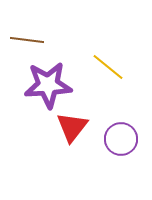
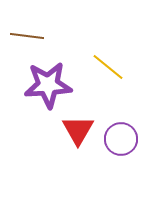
brown line: moved 4 px up
red triangle: moved 6 px right, 3 px down; rotated 8 degrees counterclockwise
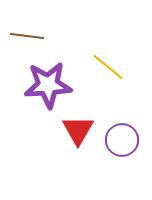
purple circle: moved 1 px right, 1 px down
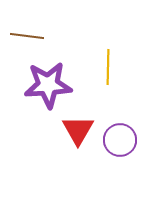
yellow line: rotated 52 degrees clockwise
purple circle: moved 2 px left
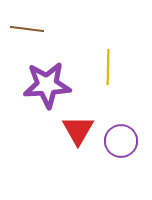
brown line: moved 7 px up
purple star: moved 1 px left
purple circle: moved 1 px right, 1 px down
